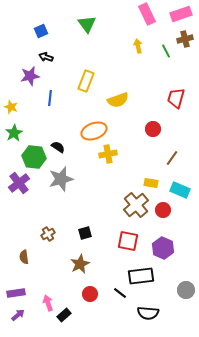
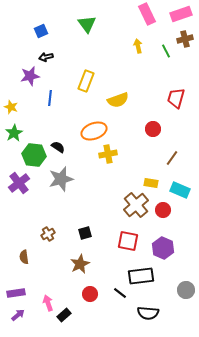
black arrow at (46, 57): rotated 32 degrees counterclockwise
green hexagon at (34, 157): moved 2 px up
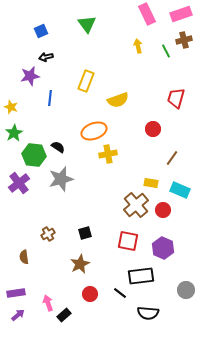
brown cross at (185, 39): moved 1 px left, 1 px down
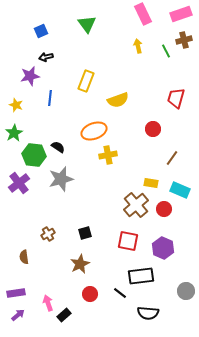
pink rectangle at (147, 14): moved 4 px left
yellow star at (11, 107): moved 5 px right, 2 px up
yellow cross at (108, 154): moved 1 px down
red circle at (163, 210): moved 1 px right, 1 px up
gray circle at (186, 290): moved 1 px down
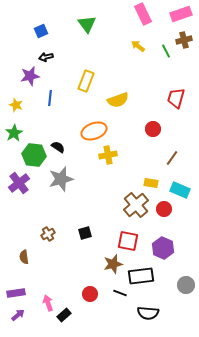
yellow arrow at (138, 46): rotated 40 degrees counterclockwise
brown star at (80, 264): moved 33 px right; rotated 12 degrees clockwise
gray circle at (186, 291): moved 6 px up
black line at (120, 293): rotated 16 degrees counterclockwise
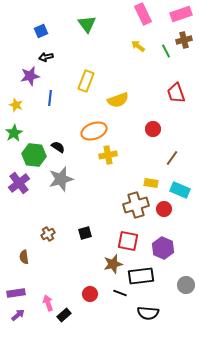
red trapezoid at (176, 98): moved 5 px up; rotated 35 degrees counterclockwise
brown cross at (136, 205): rotated 25 degrees clockwise
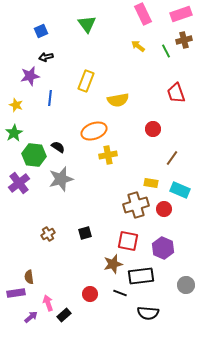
yellow semicircle at (118, 100): rotated 10 degrees clockwise
brown semicircle at (24, 257): moved 5 px right, 20 px down
purple arrow at (18, 315): moved 13 px right, 2 px down
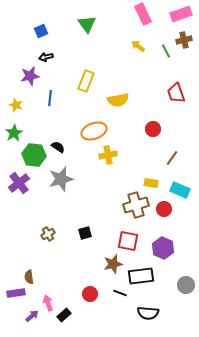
purple arrow at (31, 317): moved 1 px right, 1 px up
